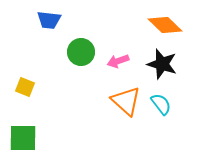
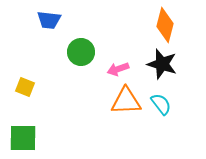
orange diamond: rotated 60 degrees clockwise
pink arrow: moved 8 px down
orange triangle: rotated 44 degrees counterclockwise
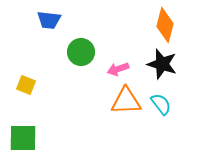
yellow square: moved 1 px right, 2 px up
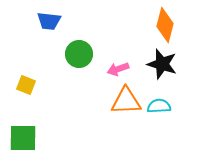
blue trapezoid: moved 1 px down
green circle: moved 2 px left, 2 px down
cyan semicircle: moved 2 px left, 2 px down; rotated 55 degrees counterclockwise
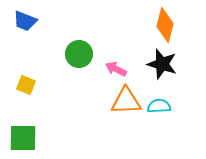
blue trapezoid: moved 24 px left; rotated 15 degrees clockwise
pink arrow: moved 2 px left; rotated 45 degrees clockwise
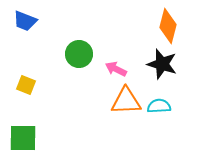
orange diamond: moved 3 px right, 1 px down
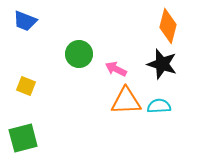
yellow square: moved 1 px down
green square: rotated 16 degrees counterclockwise
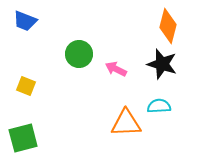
orange triangle: moved 22 px down
